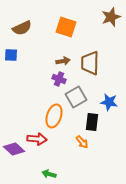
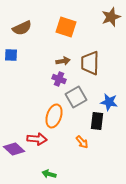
black rectangle: moved 5 px right, 1 px up
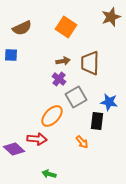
orange square: rotated 15 degrees clockwise
purple cross: rotated 16 degrees clockwise
orange ellipse: moved 2 px left; rotated 25 degrees clockwise
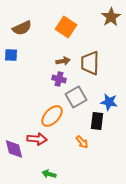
brown star: rotated 12 degrees counterclockwise
purple cross: rotated 24 degrees counterclockwise
purple diamond: rotated 35 degrees clockwise
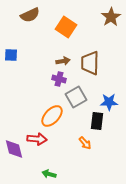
brown semicircle: moved 8 px right, 13 px up
blue star: rotated 12 degrees counterclockwise
orange arrow: moved 3 px right, 1 px down
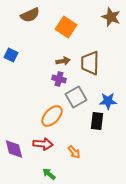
brown star: rotated 18 degrees counterclockwise
blue square: rotated 24 degrees clockwise
blue star: moved 1 px left, 1 px up
red arrow: moved 6 px right, 5 px down
orange arrow: moved 11 px left, 9 px down
green arrow: rotated 24 degrees clockwise
